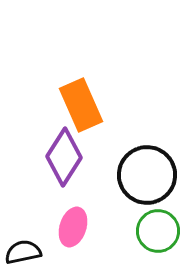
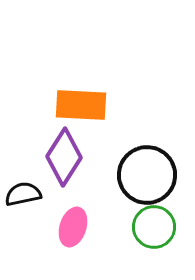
orange rectangle: rotated 63 degrees counterclockwise
green circle: moved 4 px left, 4 px up
black semicircle: moved 58 px up
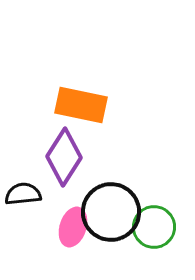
orange rectangle: rotated 9 degrees clockwise
black circle: moved 36 px left, 37 px down
black semicircle: rotated 6 degrees clockwise
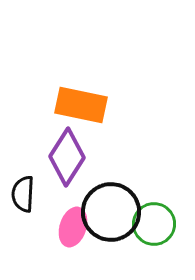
purple diamond: moved 3 px right
black semicircle: rotated 81 degrees counterclockwise
green circle: moved 3 px up
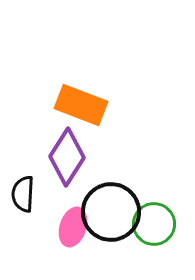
orange rectangle: rotated 9 degrees clockwise
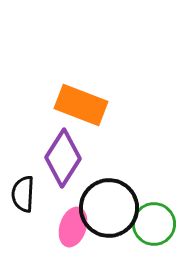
purple diamond: moved 4 px left, 1 px down
black circle: moved 2 px left, 4 px up
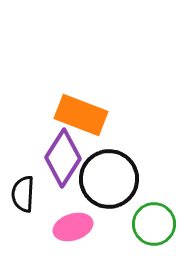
orange rectangle: moved 10 px down
black circle: moved 29 px up
pink ellipse: rotated 54 degrees clockwise
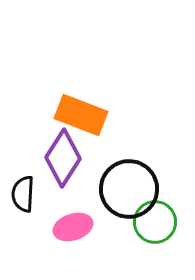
black circle: moved 20 px right, 10 px down
green circle: moved 1 px right, 2 px up
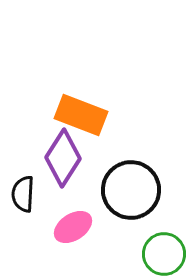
black circle: moved 2 px right, 1 px down
green circle: moved 9 px right, 32 px down
pink ellipse: rotated 15 degrees counterclockwise
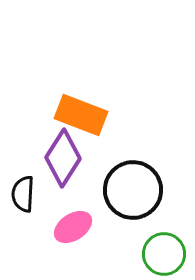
black circle: moved 2 px right
